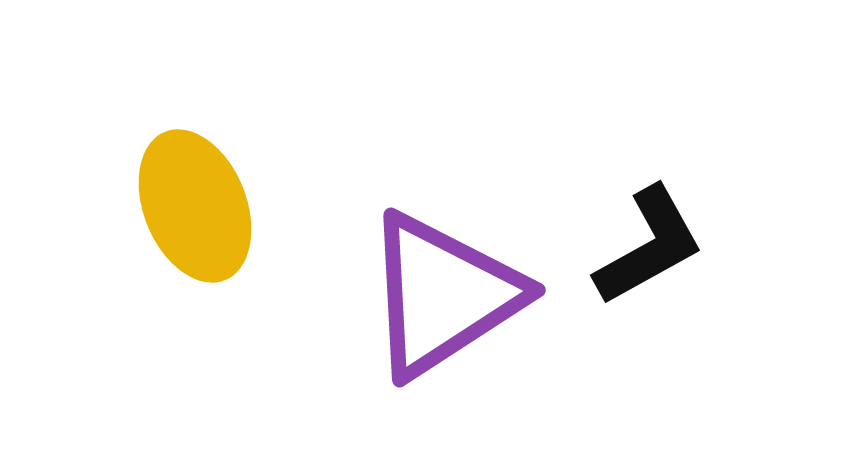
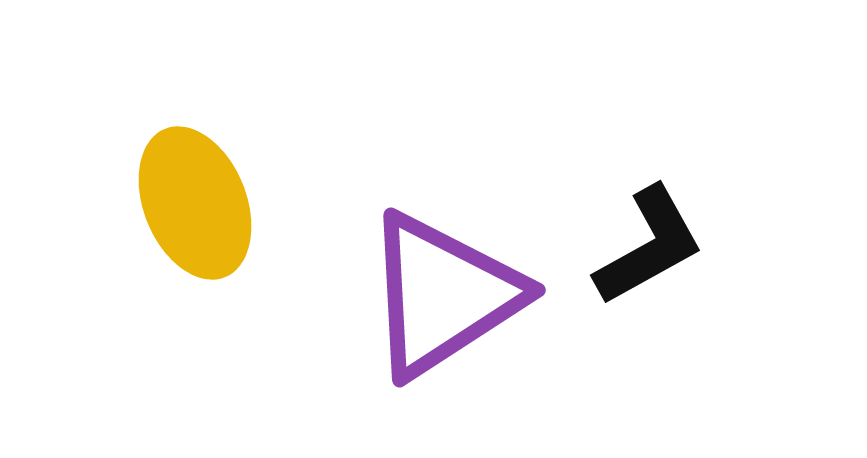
yellow ellipse: moved 3 px up
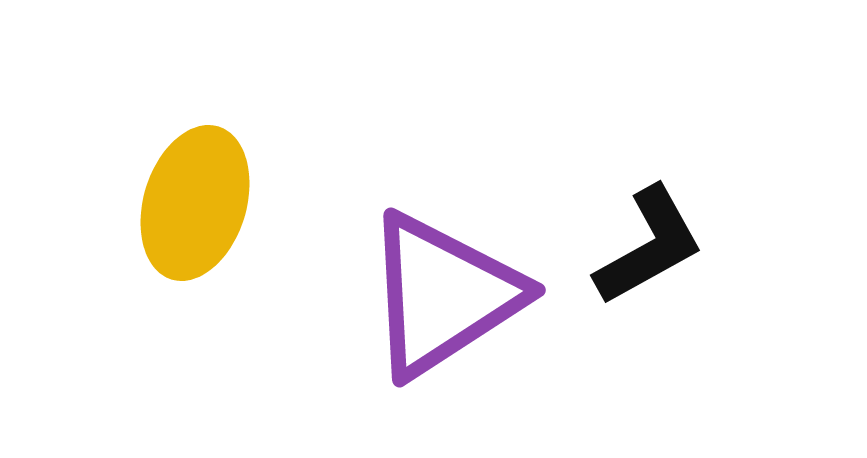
yellow ellipse: rotated 39 degrees clockwise
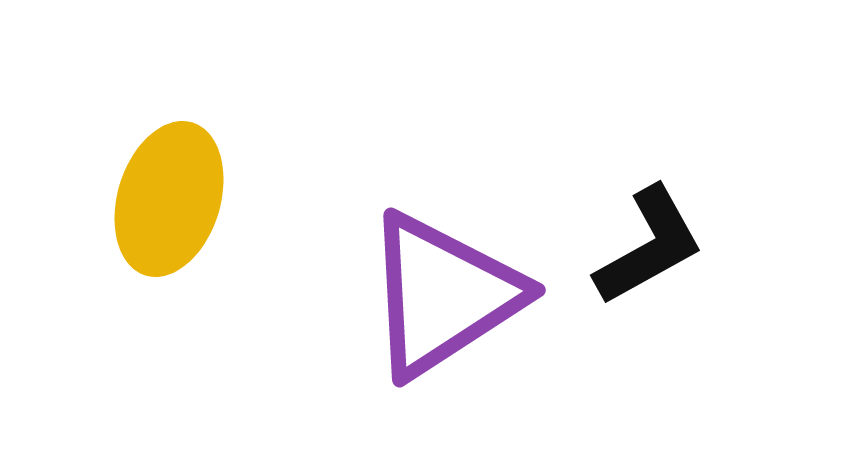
yellow ellipse: moved 26 px left, 4 px up
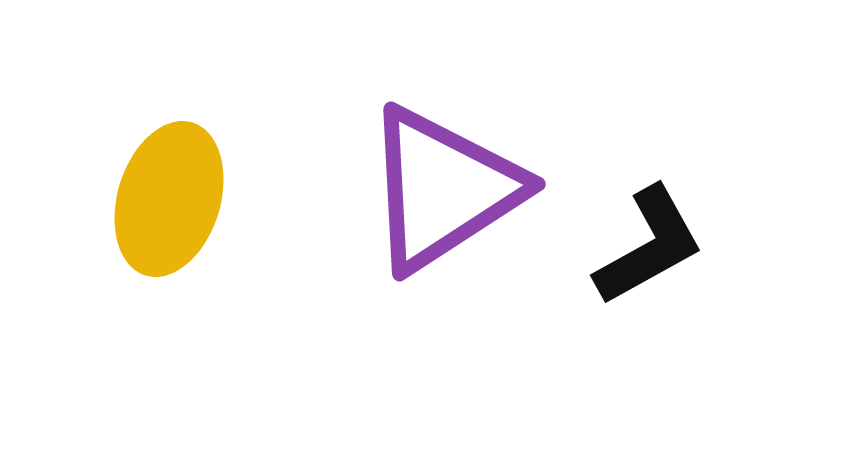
purple triangle: moved 106 px up
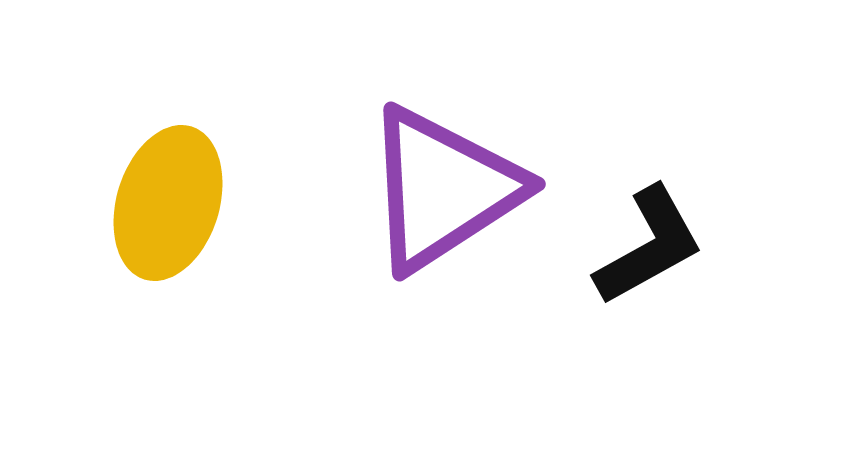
yellow ellipse: moved 1 px left, 4 px down
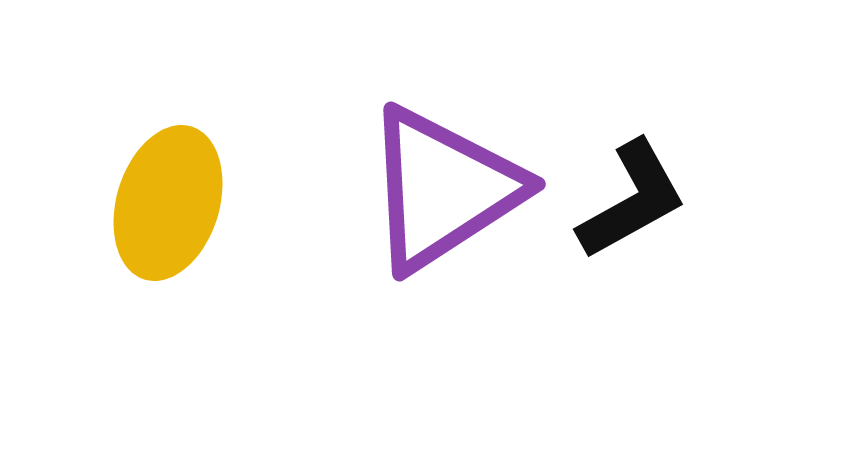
black L-shape: moved 17 px left, 46 px up
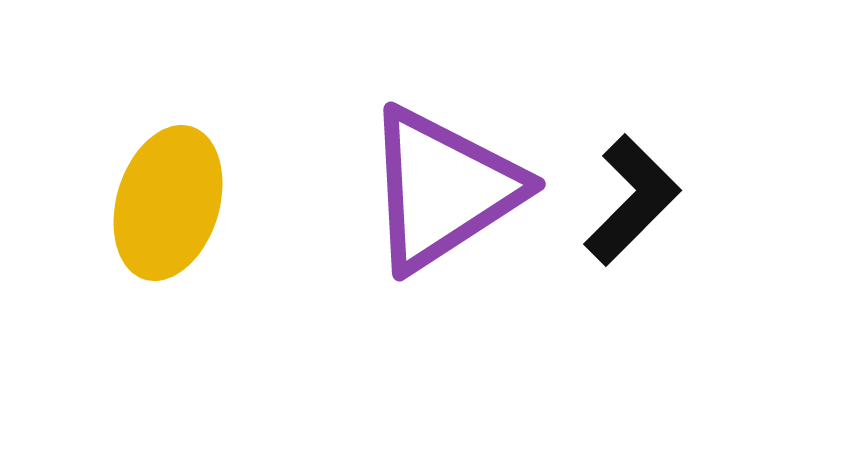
black L-shape: rotated 16 degrees counterclockwise
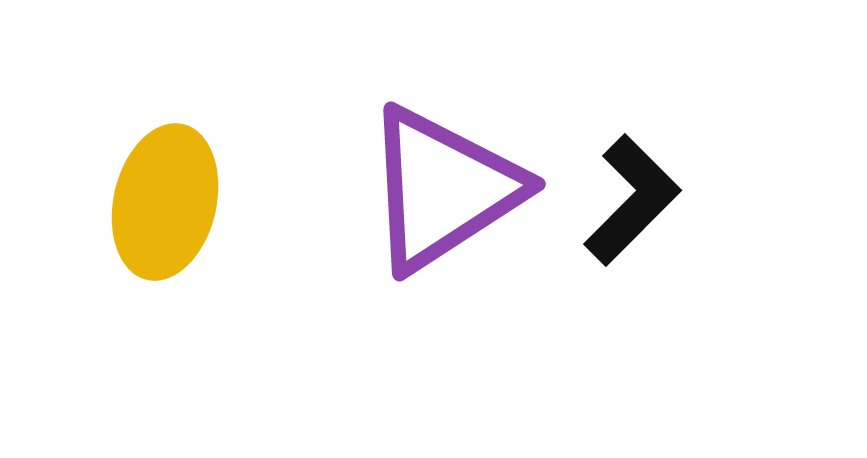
yellow ellipse: moved 3 px left, 1 px up; rotated 4 degrees counterclockwise
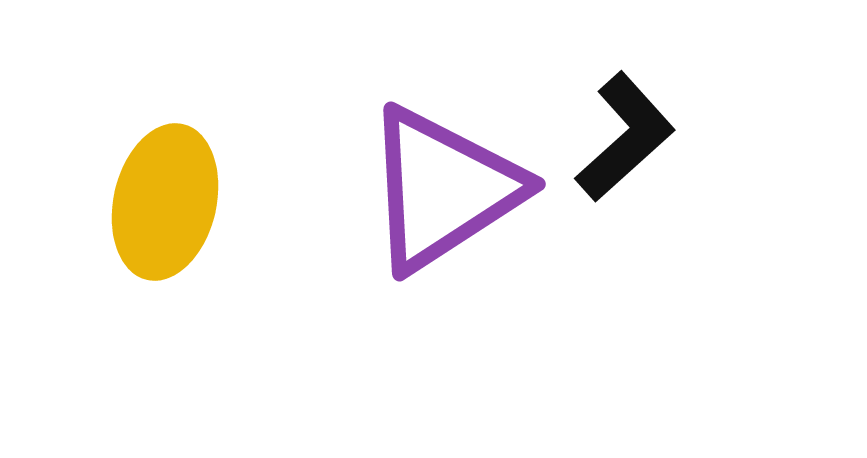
black L-shape: moved 7 px left, 63 px up; rotated 3 degrees clockwise
